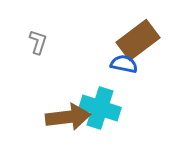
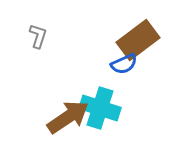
gray L-shape: moved 6 px up
blue semicircle: rotated 144 degrees clockwise
brown arrow: rotated 27 degrees counterclockwise
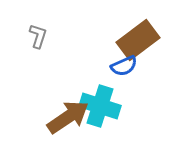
blue semicircle: moved 2 px down
cyan cross: moved 2 px up
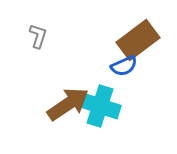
brown arrow: moved 13 px up
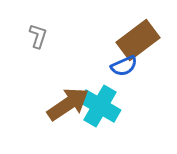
cyan cross: rotated 12 degrees clockwise
